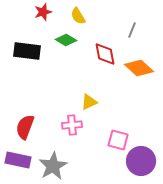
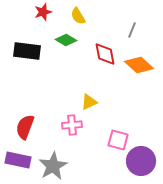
orange diamond: moved 3 px up
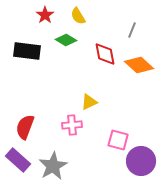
red star: moved 2 px right, 3 px down; rotated 18 degrees counterclockwise
purple rectangle: rotated 30 degrees clockwise
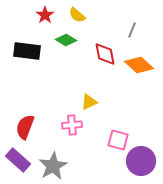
yellow semicircle: moved 1 px left, 1 px up; rotated 18 degrees counterclockwise
